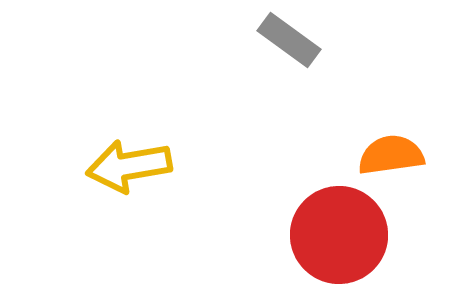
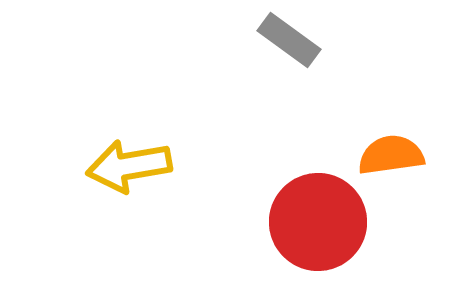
red circle: moved 21 px left, 13 px up
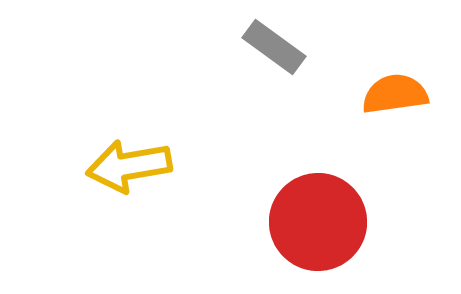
gray rectangle: moved 15 px left, 7 px down
orange semicircle: moved 4 px right, 61 px up
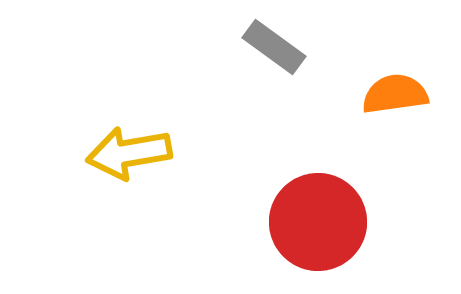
yellow arrow: moved 13 px up
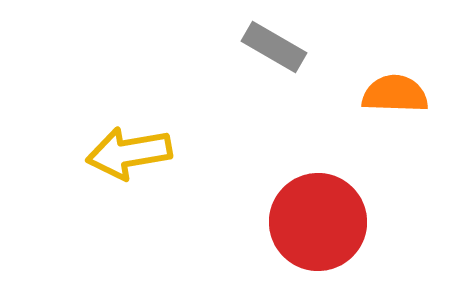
gray rectangle: rotated 6 degrees counterclockwise
orange semicircle: rotated 10 degrees clockwise
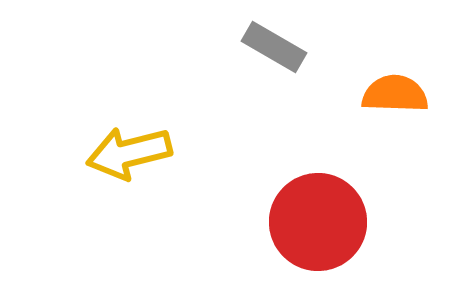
yellow arrow: rotated 4 degrees counterclockwise
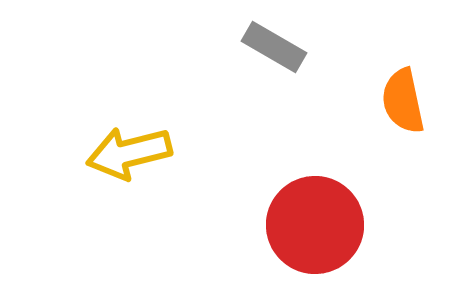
orange semicircle: moved 8 px right, 7 px down; rotated 104 degrees counterclockwise
red circle: moved 3 px left, 3 px down
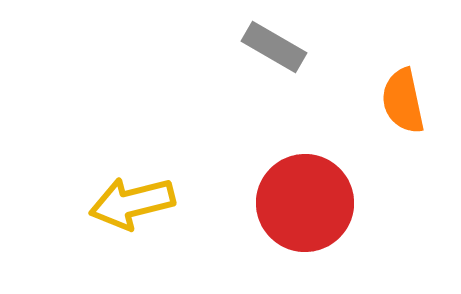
yellow arrow: moved 3 px right, 50 px down
red circle: moved 10 px left, 22 px up
